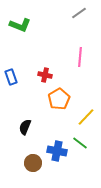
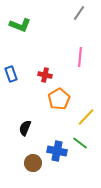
gray line: rotated 21 degrees counterclockwise
blue rectangle: moved 3 px up
black semicircle: moved 1 px down
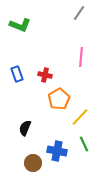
pink line: moved 1 px right
blue rectangle: moved 6 px right
yellow line: moved 6 px left
green line: moved 4 px right, 1 px down; rotated 28 degrees clockwise
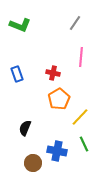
gray line: moved 4 px left, 10 px down
red cross: moved 8 px right, 2 px up
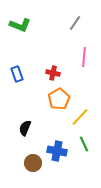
pink line: moved 3 px right
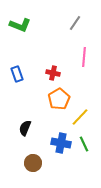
blue cross: moved 4 px right, 8 px up
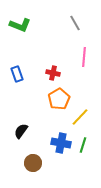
gray line: rotated 63 degrees counterclockwise
black semicircle: moved 4 px left, 3 px down; rotated 14 degrees clockwise
green line: moved 1 px left, 1 px down; rotated 42 degrees clockwise
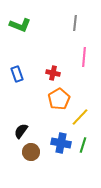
gray line: rotated 35 degrees clockwise
brown circle: moved 2 px left, 11 px up
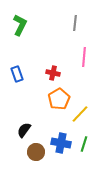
green L-shape: rotated 85 degrees counterclockwise
yellow line: moved 3 px up
black semicircle: moved 3 px right, 1 px up
green line: moved 1 px right, 1 px up
brown circle: moved 5 px right
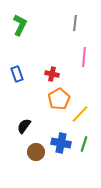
red cross: moved 1 px left, 1 px down
black semicircle: moved 4 px up
